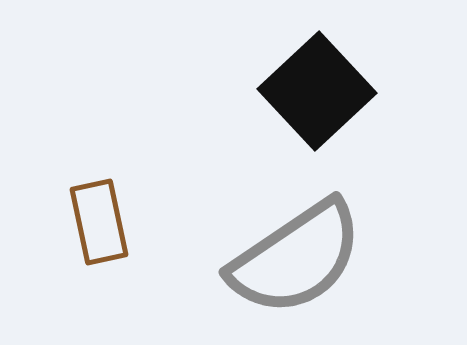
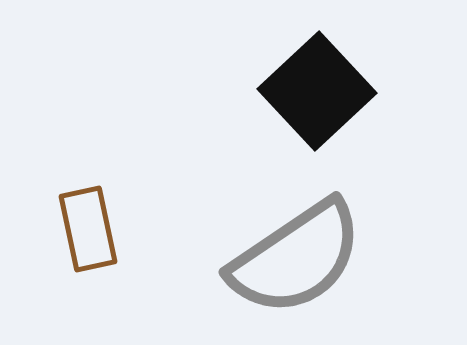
brown rectangle: moved 11 px left, 7 px down
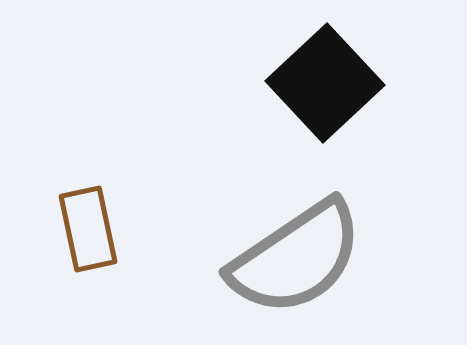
black square: moved 8 px right, 8 px up
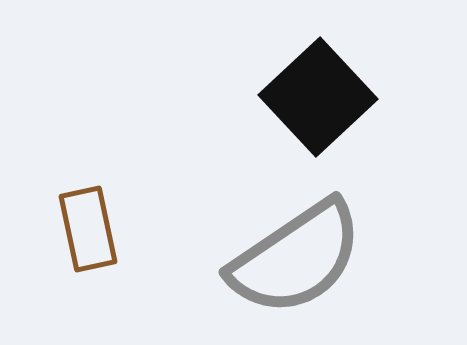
black square: moved 7 px left, 14 px down
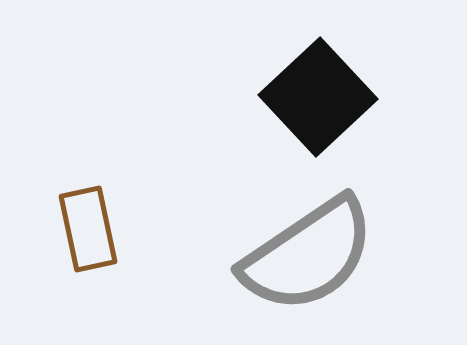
gray semicircle: moved 12 px right, 3 px up
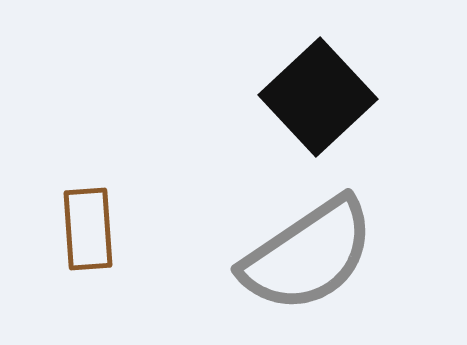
brown rectangle: rotated 8 degrees clockwise
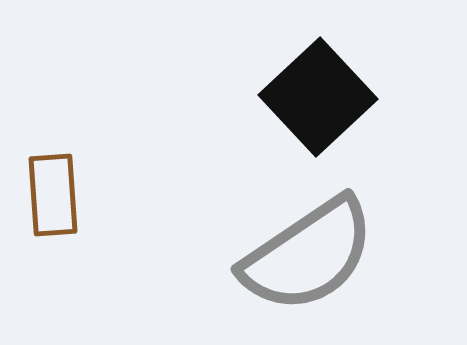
brown rectangle: moved 35 px left, 34 px up
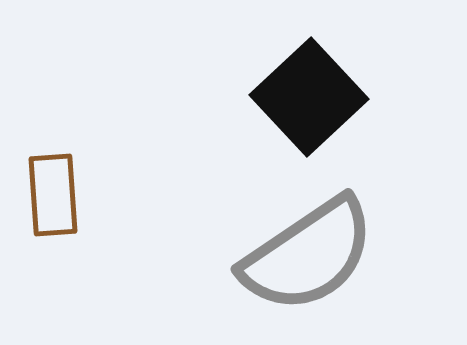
black square: moved 9 px left
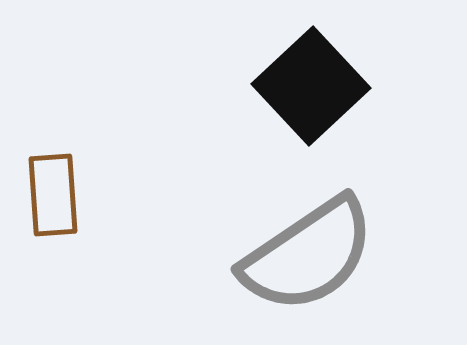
black square: moved 2 px right, 11 px up
